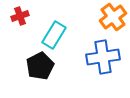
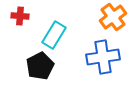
red cross: rotated 24 degrees clockwise
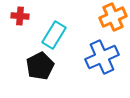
orange cross: rotated 12 degrees clockwise
blue cross: moved 1 px left; rotated 16 degrees counterclockwise
